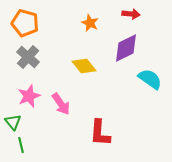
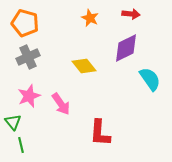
orange star: moved 5 px up
gray cross: rotated 25 degrees clockwise
cyan semicircle: rotated 20 degrees clockwise
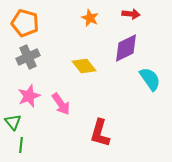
red L-shape: rotated 12 degrees clockwise
green line: rotated 21 degrees clockwise
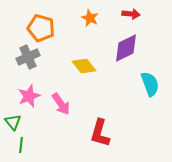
orange pentagon: moved 16 px right, 5 px down
cyan semicircle: moved 5 px down; rotated 15 degrees clockwise
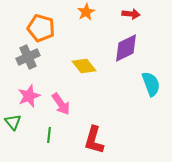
orange star: moved 4 px left, 6 px up; rotated 18 degrees clockwise
cyan semicircle: moved 1 px right
red L-shape: moved 6 px left, 7 px down
green line: moved 28 px right, 10 px up
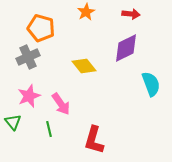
green line: moved 6 px up; rotated 21 degrees counterclockwise
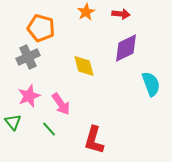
red arrow: moved 10 px left
yellow diamond: rotated 25 degrees clockwise
green line: rotated 28 degrees counterclockwise
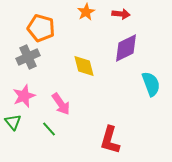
pink star: moved 5 px left
red L-shape: moved 16 px right
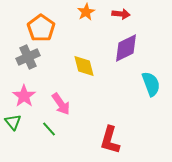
orange pentagon: rotated 20 degrees clockwise
pink star: rotated 15 degrees counterclockwise
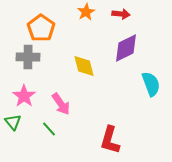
gray cross: rotated 25 degrees clockwise
